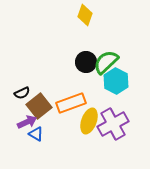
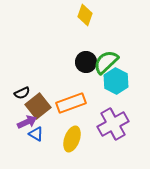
brown square: moved 1 px left
yellow ellipse: moved 17 px left, 18 px down
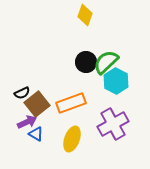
brown square: moved 1 px left, 2 px up
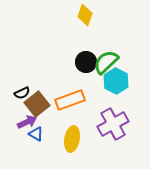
orange rectangle: moved 1 px left, 3 px up
yellow ellipse: rotated 10 degrees counterclockwise
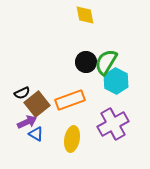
yellow diamond: rotated 30 degrees counterclockwise
green semicircle: rotated 16 degrees counterclockwise
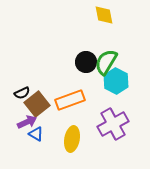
yellow diamond: moved 19 px right
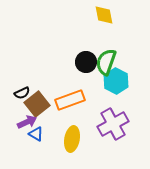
green semicircle: rotated 12 degrees counterclockwise
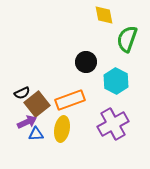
green semicircle: moved 21 px right, 23 px up
blue triangle: rotated 35 degrees counterclockwise
yellow ellipse: moved 10 px left, 10 px up
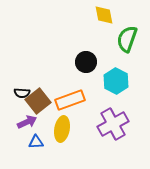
black semicircle: rotated 28 degrees clockwise
brown square: moved 1 px right, 3 px up
blue triangle: moved 8 px down
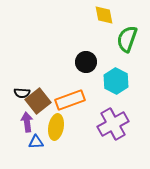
purple arrow: rotated 72 degrees counterclockwise
yellow ellipse: moved 6 px left, 2 px up
